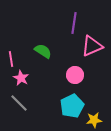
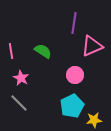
pink line: moved 8 px up
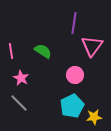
pink triangle: rotated 30 degrees counterclockwise
yellow star: moved 3 px up
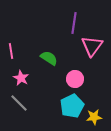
green semicircle: moved 6 px right, 7 px down
pink circle: moved 4 px down
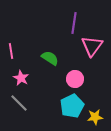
green semicircle: moved 1 px right
yellow star: moved 1 px right
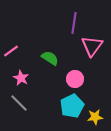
pink line: rotated 63 degrees clockwise
